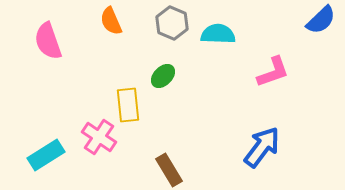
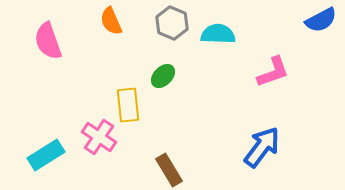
blue semicircle: rotated 16 degrees clockwise
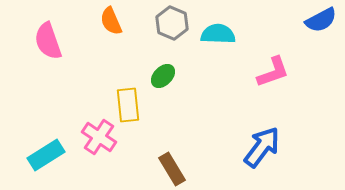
brown rectangle: moved 3 px right, 1 px up
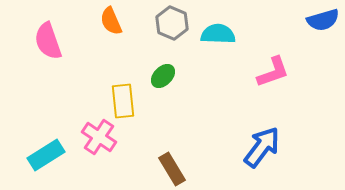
blue semicircle: moved 2 px right; rotated 12 degrees clockwise
yellow rectangle: moved 5 px left, 4 px up
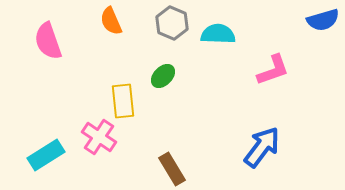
pink L-shape: moved 2 px up
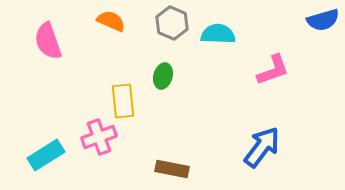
orange semicircle: rotated 136 degrees clockwise
green ellipse: rotated 30 degrees counterclockwise
pink cross: rotated 36 degrees clockwise
brown rectangle: rotated 48 degrees counterclockwise
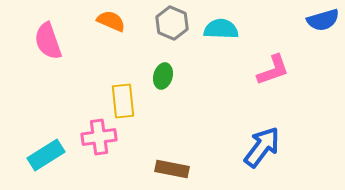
cyan semicircle: moved 3 px right, 5 px up
pink cross: rotated 12 degrees clockwise
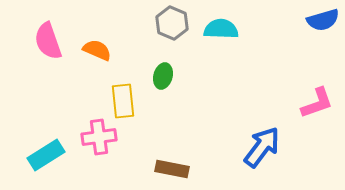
orange semicircle: moved 14 px left, 29 px down
pink L-shape: moved 44 px right, 33 px down
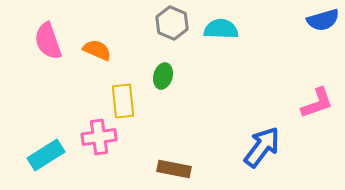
brown rectangle: moved 2 px right
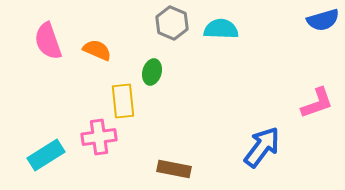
green ellipse: moved 11 px left, 4 px up
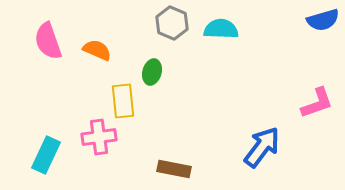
cyan rectangle: rotated 33 degrees counterclockwise
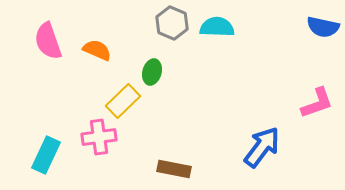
blue semicircle: moved 7 px down; rotated 28 degrees clockwise
cyan semicircle: moved 4 px left, 2 px up
yellow rectangle: rotated 52 degrees clockwise
